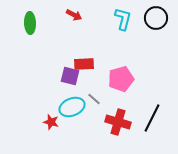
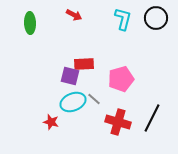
cyan ellipse: moved 1 px right, 5 px up
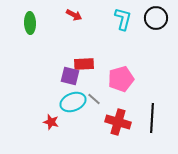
black line: rotated 24 degrees counterclockwise
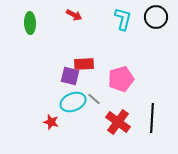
black circle: moved 1 px up
red cross: rotated 20 degrees clockwise
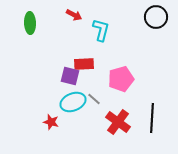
cyan L-shape: moved 22 px left, 11 px down
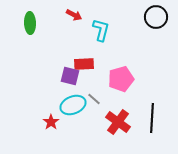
cyan ellipse: moved 3 px down
red star: rotated 21 degrees clockwise
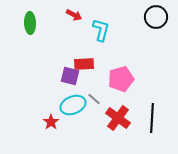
red cross: moved 4 px up
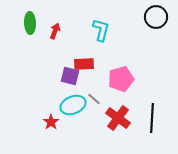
red arrow: moved 19 px left, 16 px down; rotated 98 degrees counterclockwise
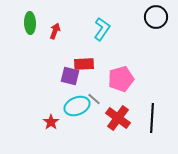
cyan L-shape: moved 1 px right, 1 px up; rotated 20 degrees clockwise
cyan ellipse: moved 4 px right, 1 px down
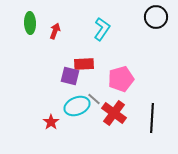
red cross: moved 4 px left, 5 px up
